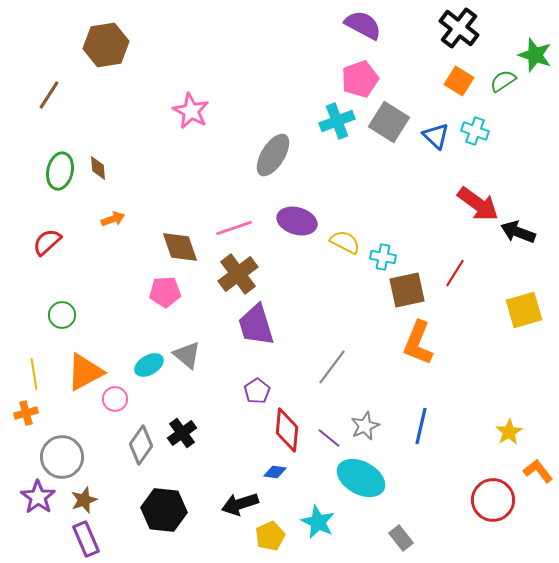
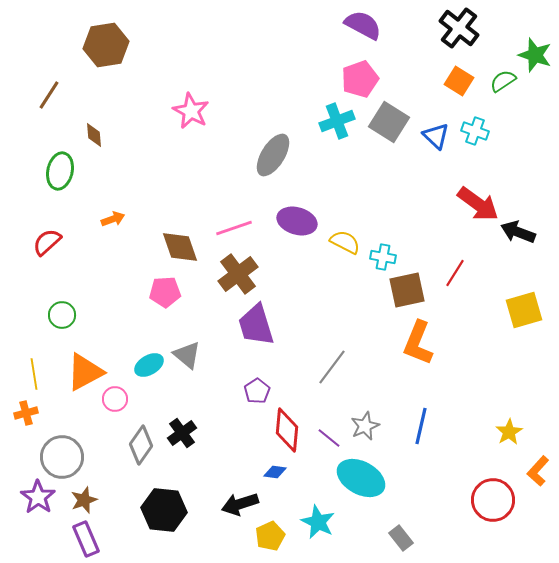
brown diamond at (98, 168): moved 4 px left, 33 px up
orange L-shape at (538, 471): rotated 100 degrees counterclockwise
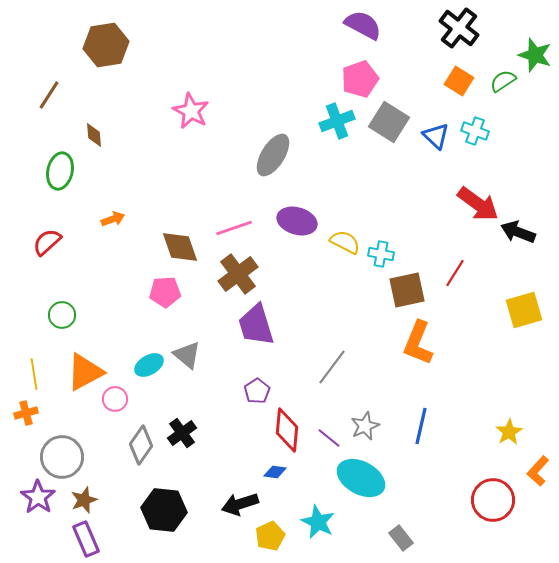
cyan cross at (383, 257): moved 2 px left, 3 px up
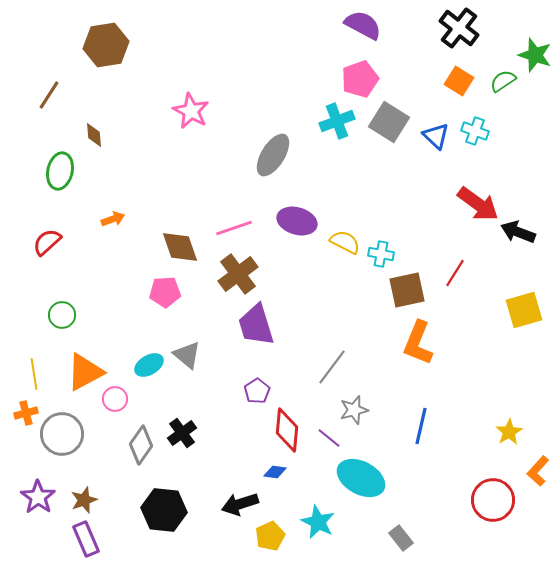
gray star at (365, 426): moved 11 px left, 16 px up; rotated 8 degrees clockwise
gray circle at (62, 457): moved 23 px up
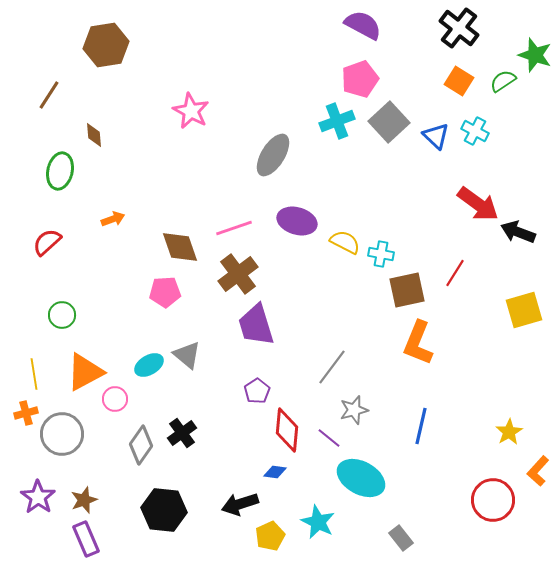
gray square at (389, 122): rotated 15 degrees clockwise
cyan cross at (475, 131): rotated 8 degrees clockwise
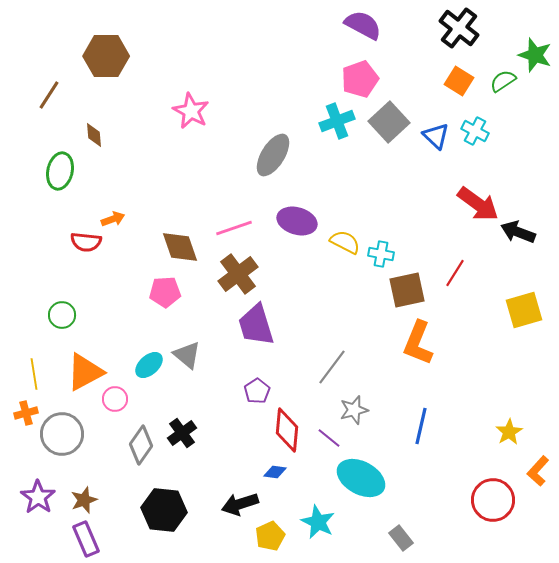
brown hexagon at (106, 45): moved 11 px down; rotated 9 degrees clockwise
red semicircle at (47, 242): moved 39 px right; rotated 132 degrees counterclockwise
cyan ellipse at (149, 365): rotated 12 degrees counterclockwise
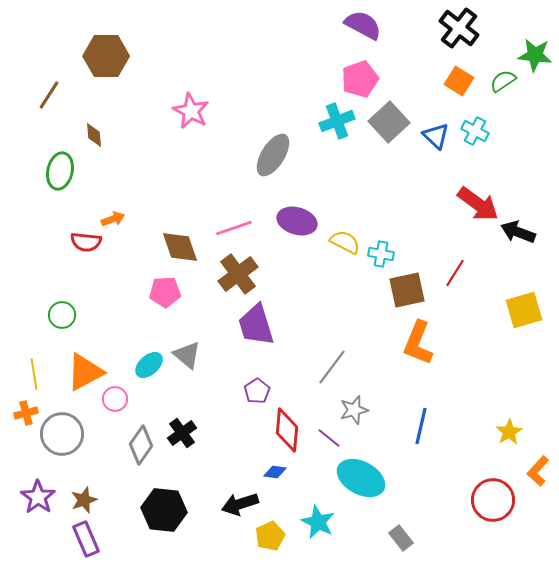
green star at (535, 55): rotated 12 degrees counterclockwise
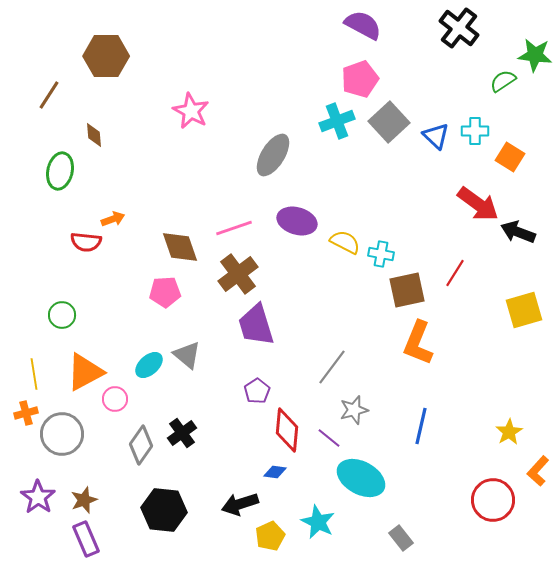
orange square at (459, 81): moved 51 px right, 76 px down
cyan cross at (475, 131): rotated 28 degrees counterclockwise
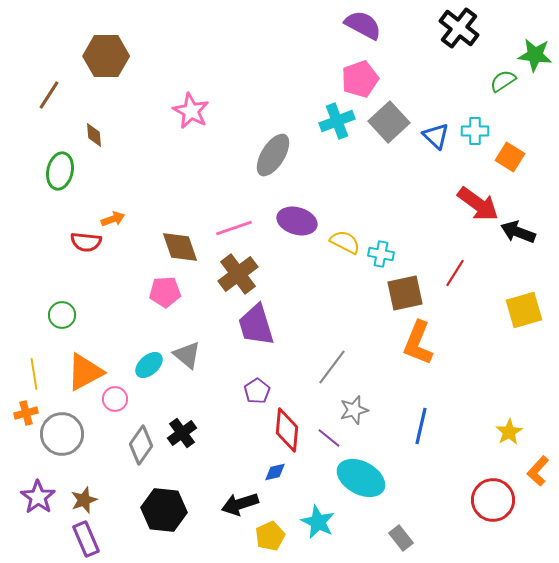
brown square at (407, 290): moved 2 px left, 3 px down
blue diamond at (275, 472): rotated 20 degrees counterclockwise
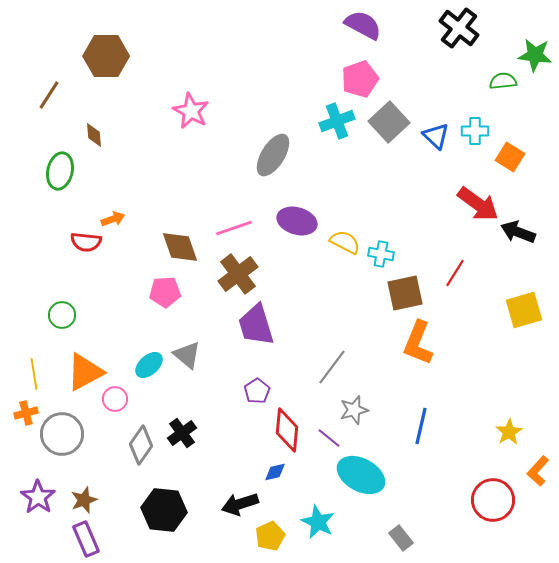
green semicircle at (503, 81): rotated 28 degrees clockwise
cyan ellipse at (361, 478): moved 3 px up
